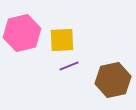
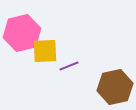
yellow square: moved 17 px left, 11 px down
brown hexagon: moved 2 px right, 7 px down
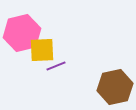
yellow square: moved 3 px left, 1 px up
purple line: moved 13 px left
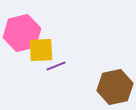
yellow square: moved 1 px left
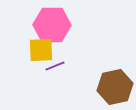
pink hexagon: moved 30 px right, 8 px up; rotated 15 degrees clockwise
purple line: moved 1 px left
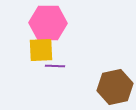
pink hexagon: moved 4 px left, 2 px up
purple line: rotated 24 degrees clockwise
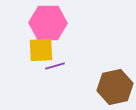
purple line: rotated 18 degrees counterclockwise
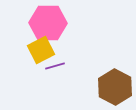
yellow square: rotated 24 degrees counterclockwise
brown hexagon: rotated 20 degrees counterclockwise
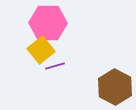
yellow square: rotated 12 degrees counterclockwise
